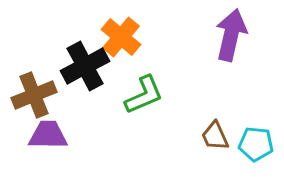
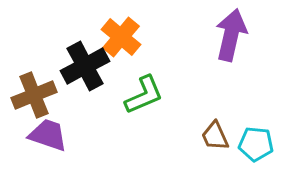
purple trapezoid: rotated 18 degrees clockwise
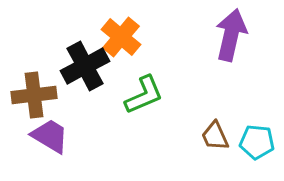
brown cross: rotated 15 degrees clockwise
purple trapezoid: moved 2 px right, 1 px down; rotated 12 degrees clockwise
cyan pentagon: moved 1 px right, 2 px up
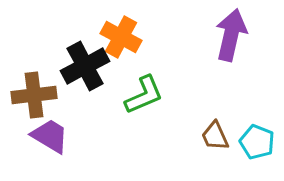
orange cross: rotated 12 degrees counterclockwise
cyan pentagon: rotated 16 degrees clockwise
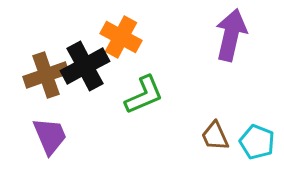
brown cross: moved 12 px right, 20 px up; rotated 12 degrees counterclockwise
purple trapezoid: rotated 36 degrees clockwise
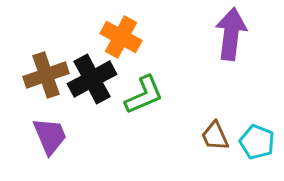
purple arrow: moved 1 px up; rotated 6 degrees counterclockwise
black cross: moved 7 px right, 13 px down
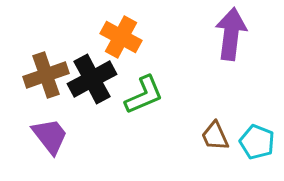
purple trapezoid: rotated 15 degrees counterclockwise
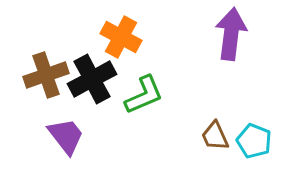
purple trapezoid: moved 16 px right
cyan pentagon: moved 3 px left, 1 px up
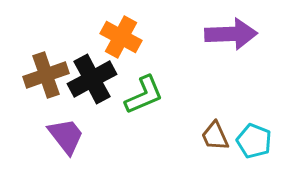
purple arrow: rotated 81 degrees clockwise
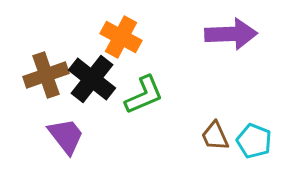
black cross: rotated 24 degrees counterclockwise
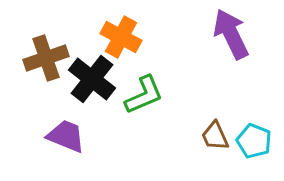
purple arrow: rotated 114 degrees counterclockwise
brown cross: moved 17 px up
purple trapezoid: rotated 30 degrees counterclockwise
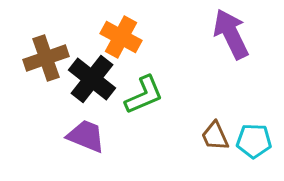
purple trapezoid: moved 20 px right
cyan pentagon: rotated 20 degrees counterclockwise
